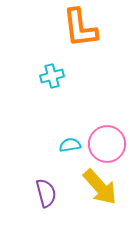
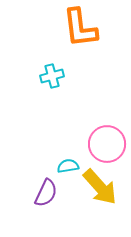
cyan semicircle: moved 2 px left, 21 px down
purple semicircle: rotated 40 degrees clockwise
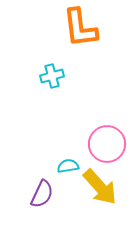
purple semicircle: moved 4 px left, 1 px down
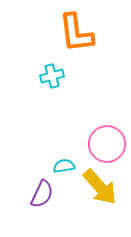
orange L-shape: moved 4 px left, 5 px down
cyan semicircle: moved 4 px left
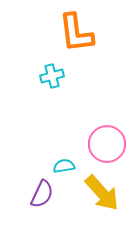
yellow arrow: moved 2 px right, 6 px down
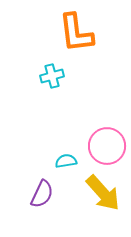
pink circle: moved 2 px down
cyan semicircle: moved 2 px right, 5 px up
yellow arrow: moved 1 px right
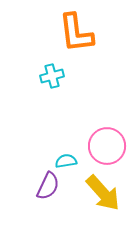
purple semicircle: moved 6 px right, 8 px up
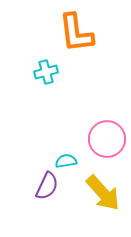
cyan cross: moved 6 px left, 4 px up
pink circle: moved 7 px up
purple semicircle: moved 1 px left
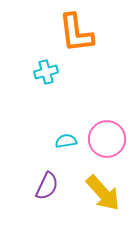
cyan semicircle: moved 20 px up
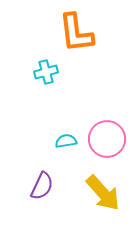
purple semicircle: moved 5 px left
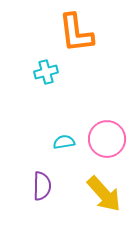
cyan semicircle: moved 2 px left, 1 px down
purple semicircle: rotated 24 degrees counterclockwise
yellow arrow: moved 1 px right, 1 px down
